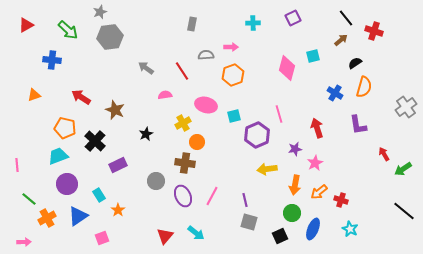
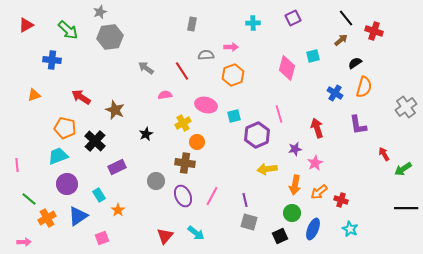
purple rectangle at (118, 165): moved 1 px left, 2 px down
black line at (404, 211): moved 2 px right, 3 px up; rotated 40 degrees counterclockwise
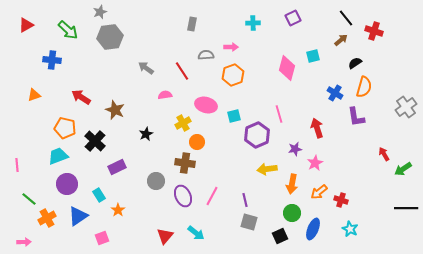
purple L-shape at (358, 125): moved 2 px left, 8 px up
orange arrow at (295, 185): moved 3 px left, 1 px up
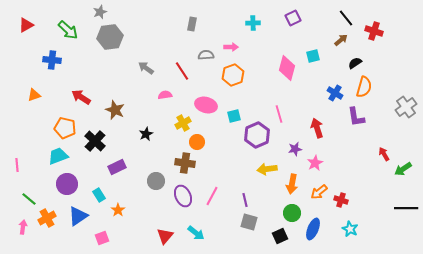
pink arrow at (24, 242): moved 1 px left, 15 px up; rotated 80 degrees counterclockwise
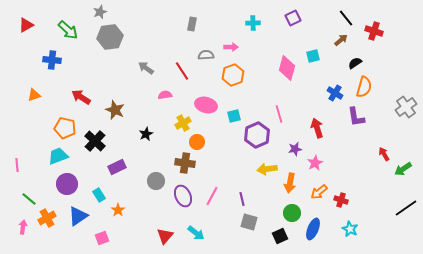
orange arrow at (292, 184): moved 2 px left, 1 px up
purple line at (245, 200): moved 3 px left, 1 px up
black line at (406, 208): rotated 35 degrees counterclockwise
